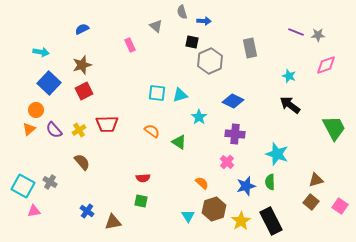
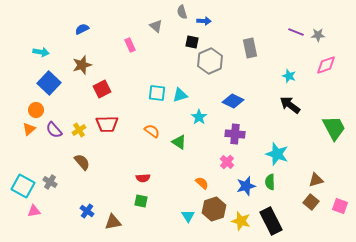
red square at (84, 91): moved 18 px right, 2 px up
pink square at (340, 206): rotated 14 degrees counterclockwise
yellow star at (241, 221): rotated 24 degrees counterclockwise
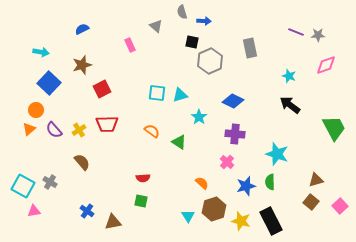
pink square at (340, 206): rotated 28 degrees clockwise
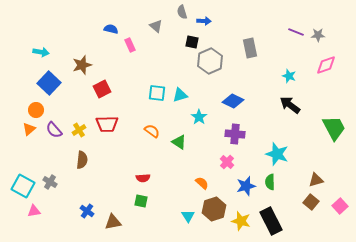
blue semicircle at (82, 29): moved 29 px right; rotated 40 degrees clockwise
brown semicircle at (82, 162): moved 2 px up; rotated 48 degrees clockwise
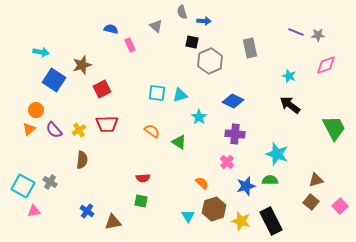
blue square at (49, 83): moved 5 px right, 3 px up; rotated 10 degrees counterclockwise
green semicircle at (270, 182): moved 2 px up; rotated 91 degrees clockwise
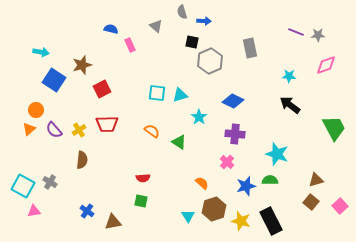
cyan star at (289, 76): rotated 16 degrees counterclockwise
